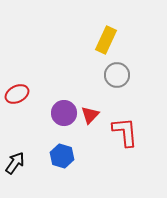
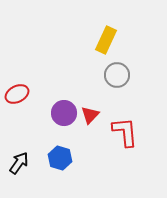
blue hexagon: moved 2 px left, 2 px down
black arrow: moved 4 px right
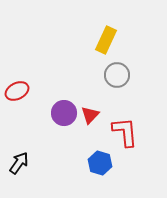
red ellipse: moved 3 px up
blue hexagon: moved 40 px right, 5 px down
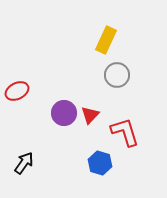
red L-shape: rotated 12 degrees counterclockwise
black arrow: moved 5 px right
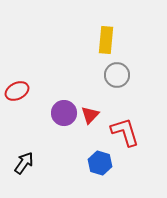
yellow rectangle: rotated 20 degrees counterclockwise
